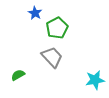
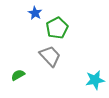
gray trapezoid: moved 2 px left, 1 px up
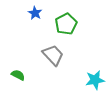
green pentagon: moved 9 px right, 4 px up
gray trapezoid: moved 3 px right, 1 px up
green semicircle: rotated 56 degrees clockwise
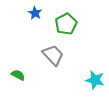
cyan star: rotated 24 degrees clockwise
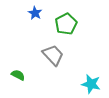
cyan star: moved 4 px left, 4 px down
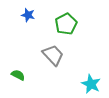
blue star: moved 7 px left, 2 px down; rotated 16 degrees counterclockwise
cyan star: rotated 12 degrees clockwise
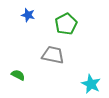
gray trapezoid: rotated 35 degrees counterclockwise
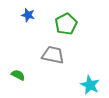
cyan star: moved 1 px left, 1 px down
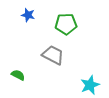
green pentagon: rotated 25 degrees clockwise
gray trapezoid: rotated 15 degrees clockwise
cyan star: rotated 24 degrees clockwise
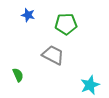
green semicircle: rotated 40 degrees clockwise
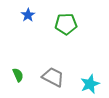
blue star: rotated 24 degrees clockwise
gray trapezoid: moved 22 px down
cyan star: moved 1 px up
